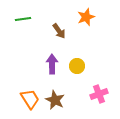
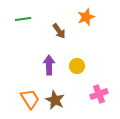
purple arrow: moved 3 px left, 1 px down
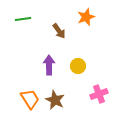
yellow circle: moved 1 px right
